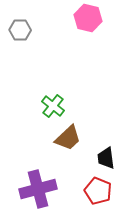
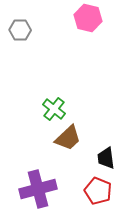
green cross: moved 1 px right, 3 px down
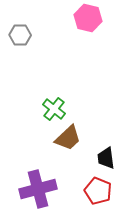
gray hexagon: moved 5 px down
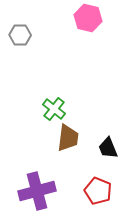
brown trapezoid: rotated 40 degrees counterclockwise
black trapezoid: moved 2 px right, 10 px up; rotated 15 degrees counterclockwise
purple cross: moved 1 px left, 2 px down
